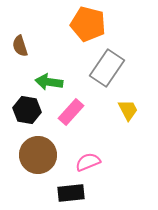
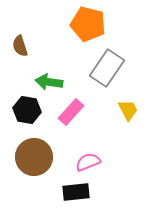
brown circle: moved 4 px left, 2 px down
black rectangle: moved 5 px right, 1 px up
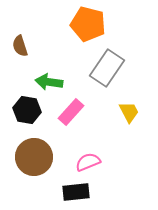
yellow trapezoid: moved 1 px right, 2 px down
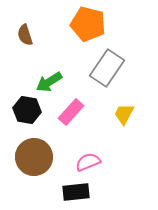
brown semicircle: moved 5 px right, 11 px up
green arrow: rotated 40 degrees counterclockwise
yellow trapezoid: moved 5 px left, 2 px down; rotated 125 degrees counterclockwise
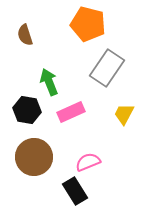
green arrow: rotated 100 degrees clockwise
pink rectangle: rotated 24 degrees clockwise
black rectangle: moved 1 px left, 1 px up; rotated 64 degrees clockwise
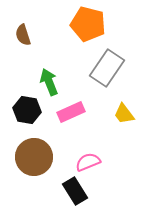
brown semicircle: moved 2 px left
yellow trapezoid: rotated 65 degrees counterclockwise
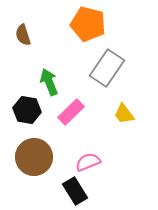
pink rectangle: rotated 20 degrees counterclockwise
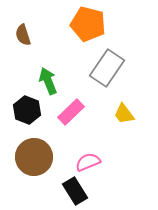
green arrow: moved 1 px left, 1 px up
black hexagon: rotated 12 degrees clockwise
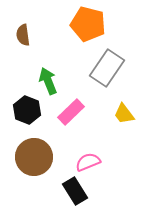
brown semicircle: rotated 10 degrees clockwise
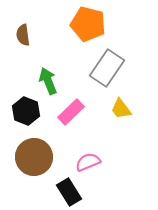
black hexagon: moved 1 px left, 1 px down
yellow trapezoid: moved 3 px left, 5 px up
black rectangle: moved 6 px left, 1 px down
